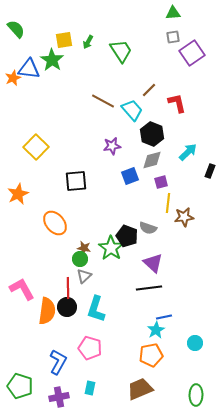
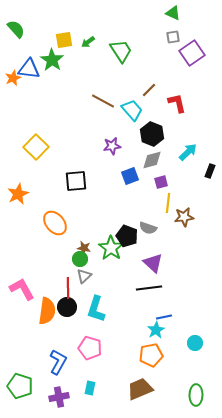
green triangle at (173, 13): rotated 28 degrees clockwise
green arrow at (88, 42): rotated 24 degrees clockwise
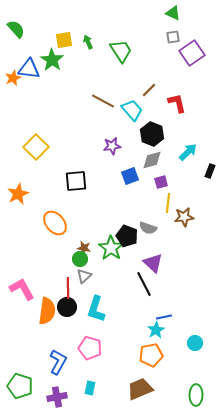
green arrow at (88, 42): rotated 104 degrees clockwise
black line at (149, 288): moved 5 px left, 4 px up; rotated 70 degrees clockwise
purple cross at (59, 397): moved 2 px left
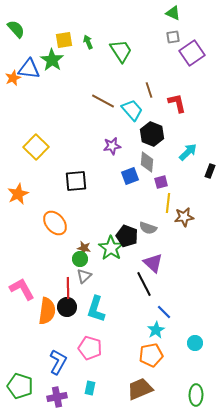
brown line at (149, 90): rotated 63 degrees counterclockwise
gray diamond at (152, 160): moved 5 px left, 2 px down; rotated 70 degrees counterclockwise
blue line at (164, 317): moved 5 px up; rotated 56 degrees clockwise
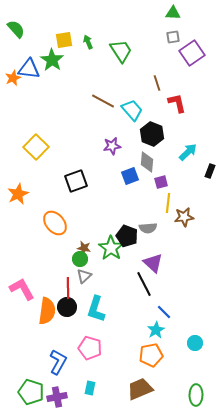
green triangle at (173, 13): rotated 21 degrees counterclockwise
brown line at (149, 90): moved 8 px right, 7 px up
black square at (76, 181): rotated 15 degrees counterclockwise
gray semicircle at (148, 228): rotated 24 degrees counterclockwise
green pentagon at (20, 386): moved 11 px right, 6 px down
